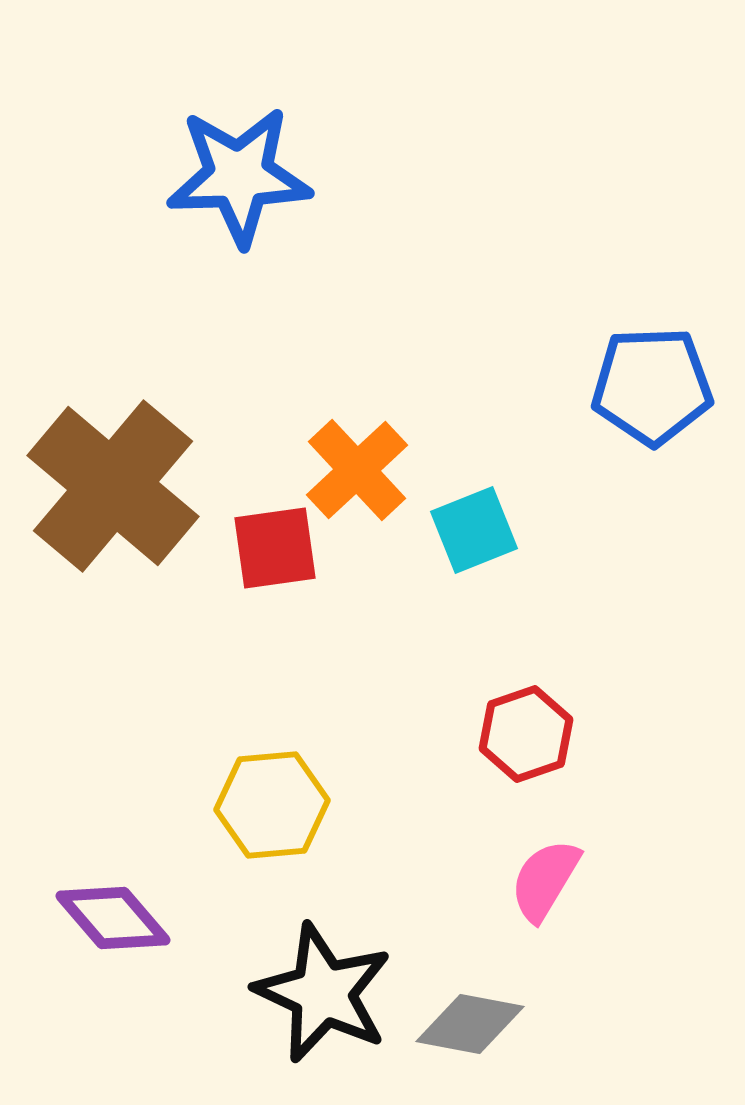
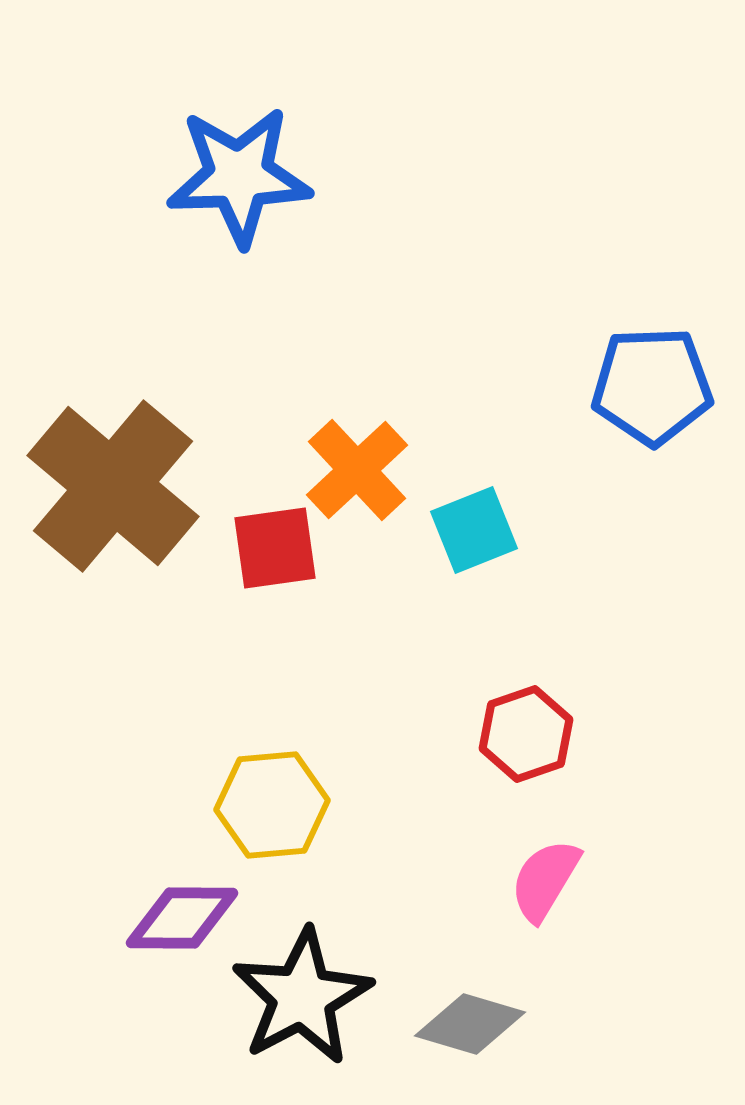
purple diamond: moved 69 px right; rotated 49 degrees counterclockwise
black star: moved 21 px left, 4 px down; rotated 19 degrees clockwise
gray diamond: rotated 6 degrees clockwise
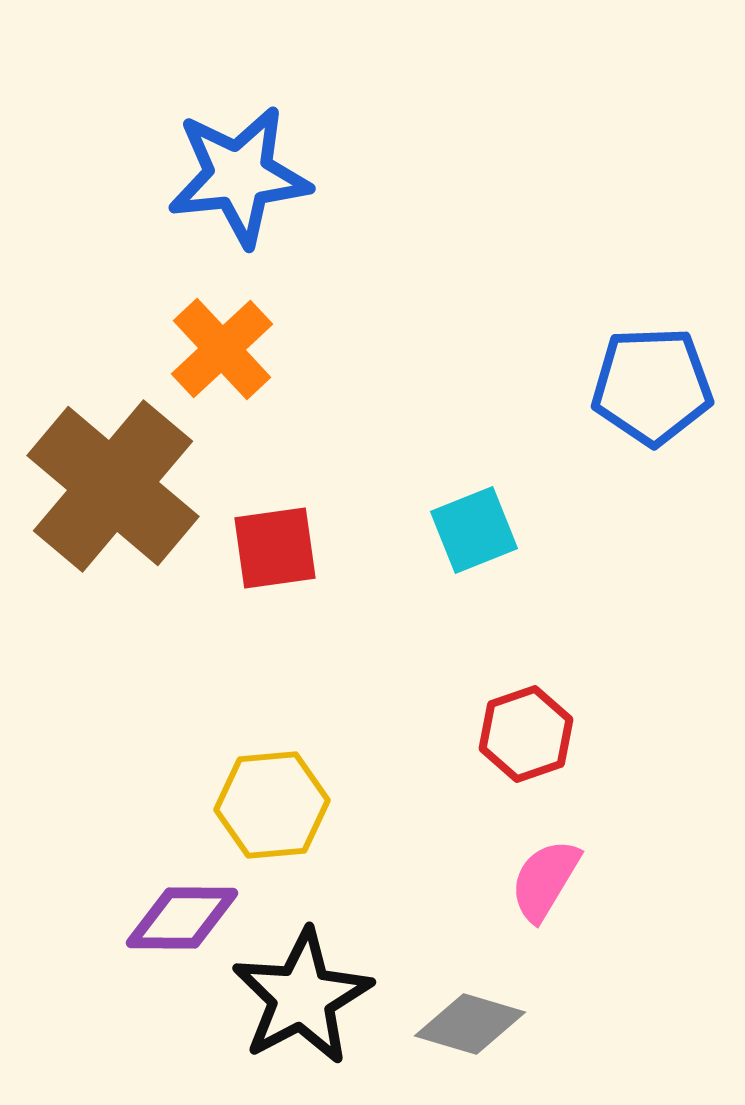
blue star: rotated 4 degrees counterclockwise
orange cross: moved 135 px left, 121 px up
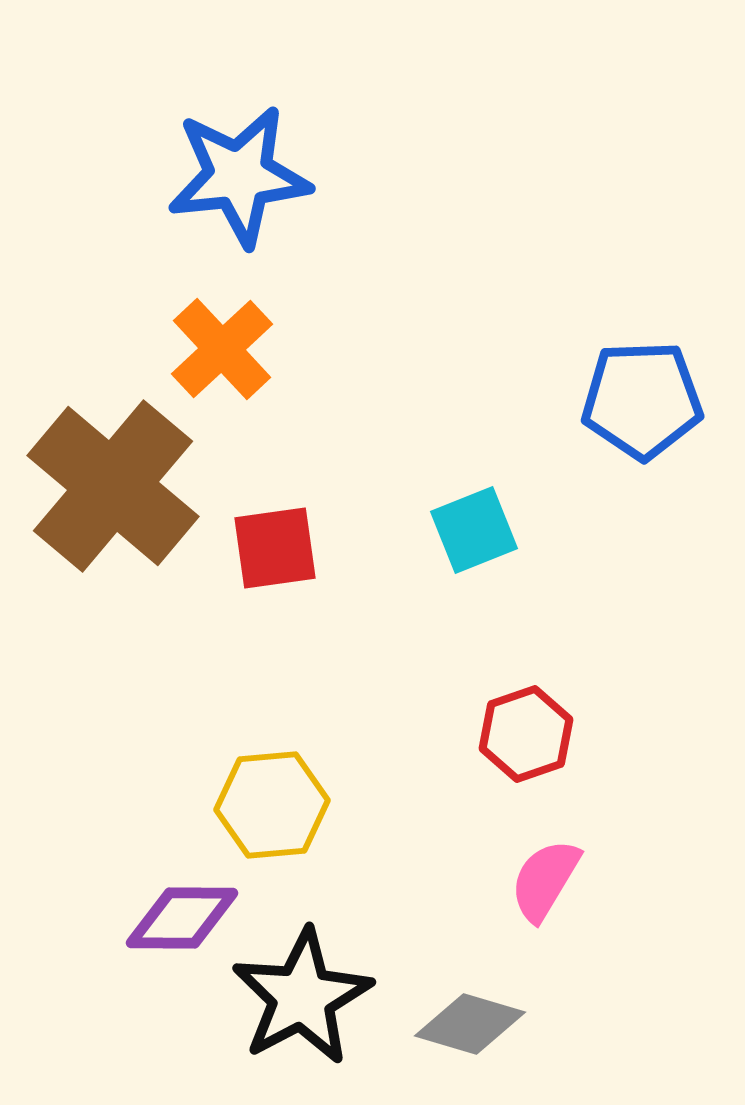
blue pentagon: moved 10 px left, 14 px down
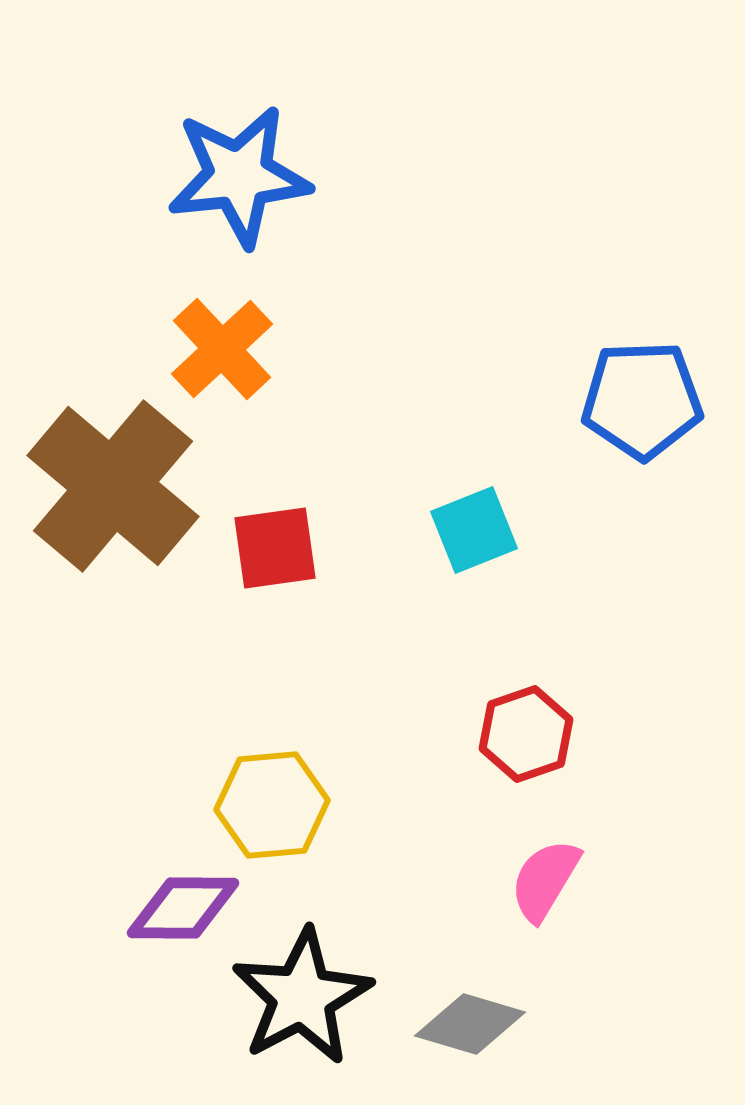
purple diamond: moved 1 px right, 10 px up
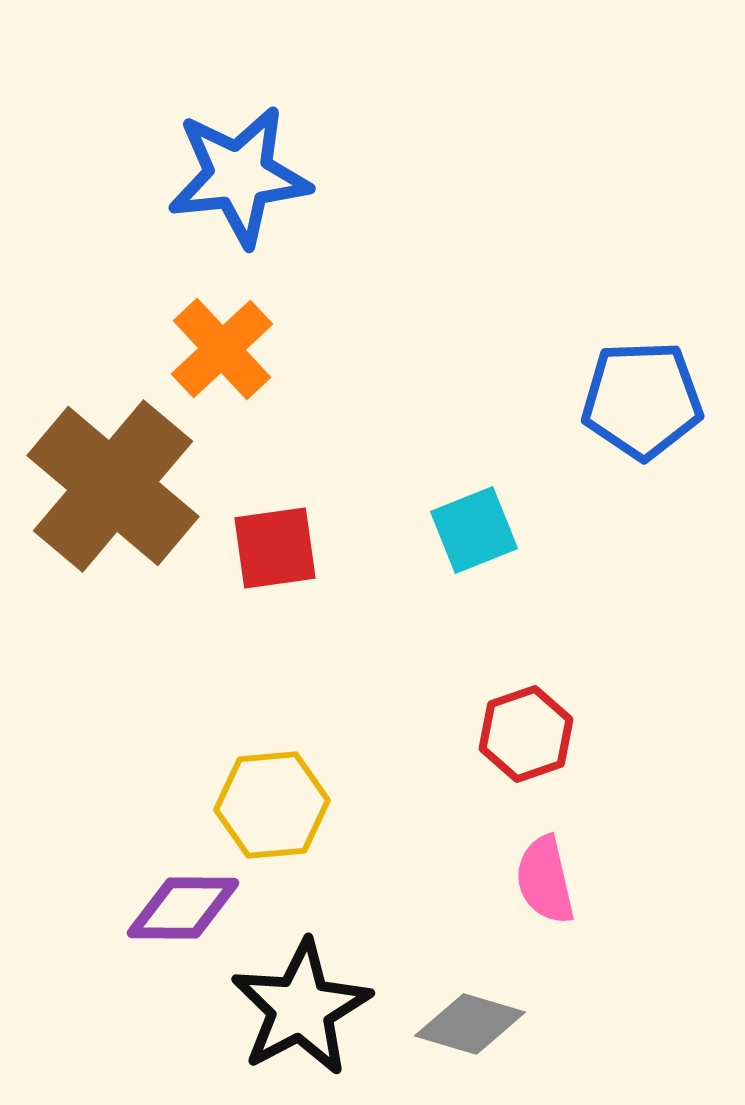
pink semicircle: rotated 44 degrees counterclockwise
black star: moved 1 px left, 11 px down
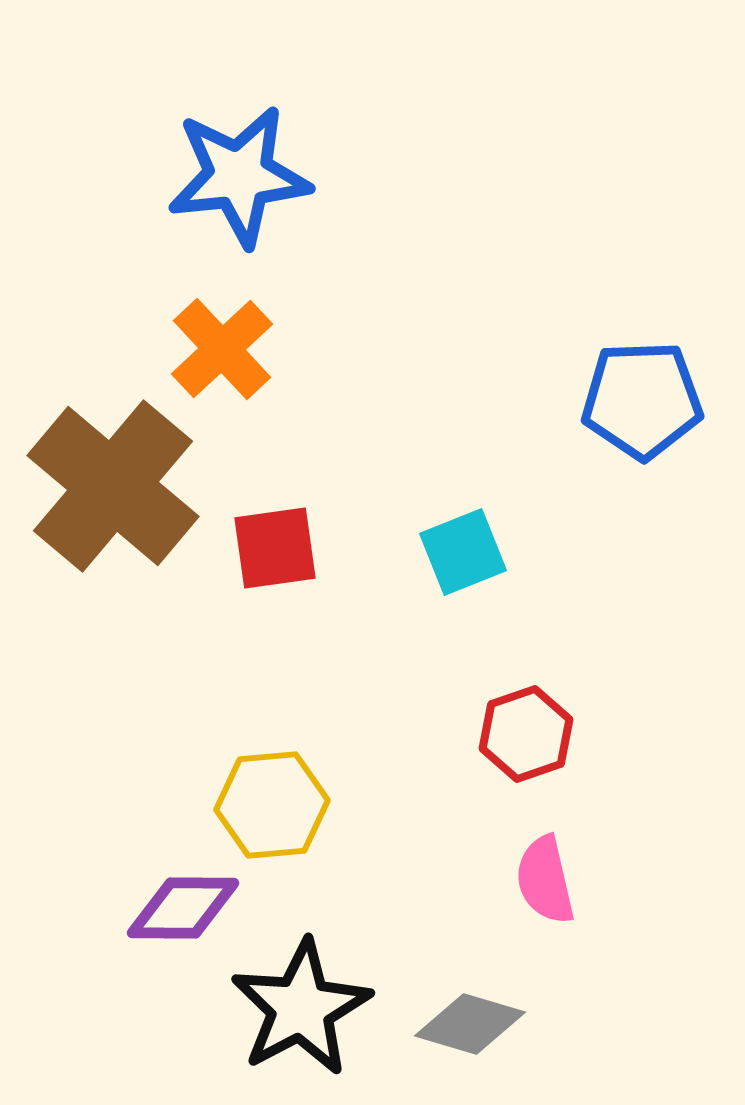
cyan square: moved 11 px left, 22 px down
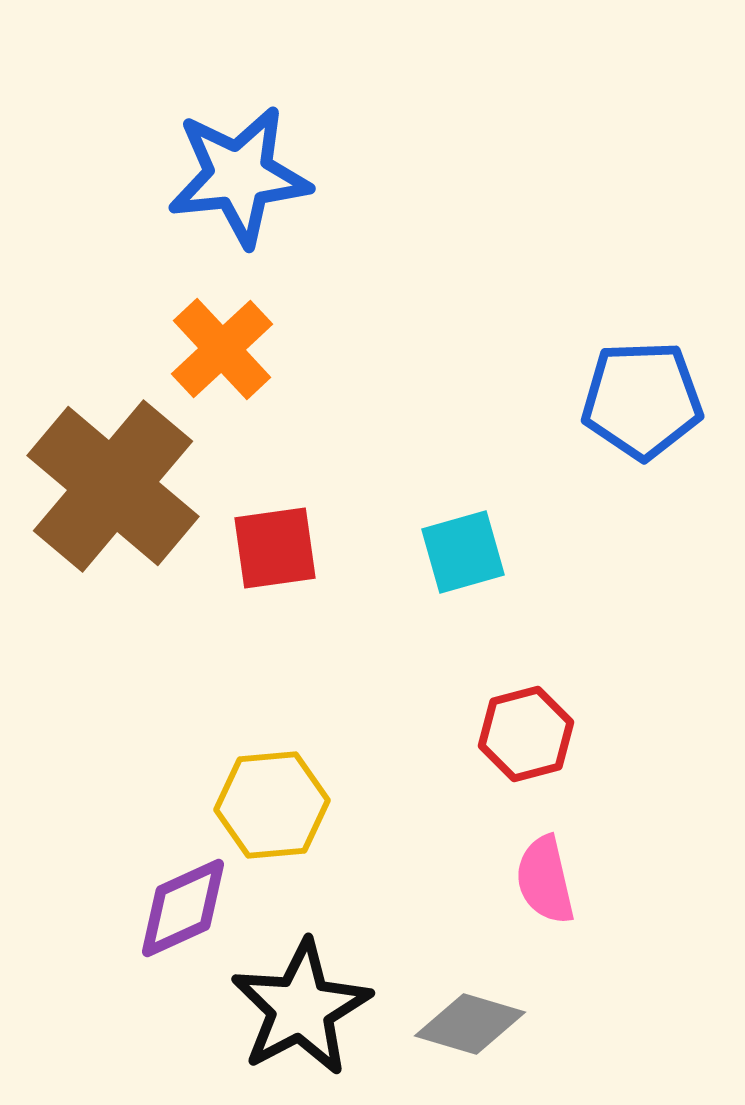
cyan square: rotated 6 degrees clockwise
red hexagon: rotated 4 degrees clockwise
purple diamond: rotated 25 degrees counterclockwise
